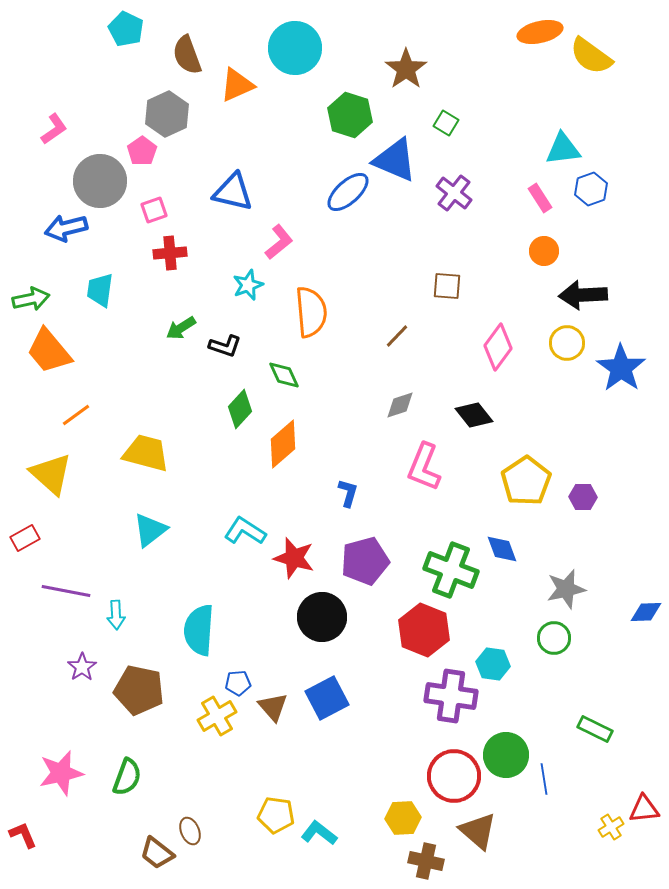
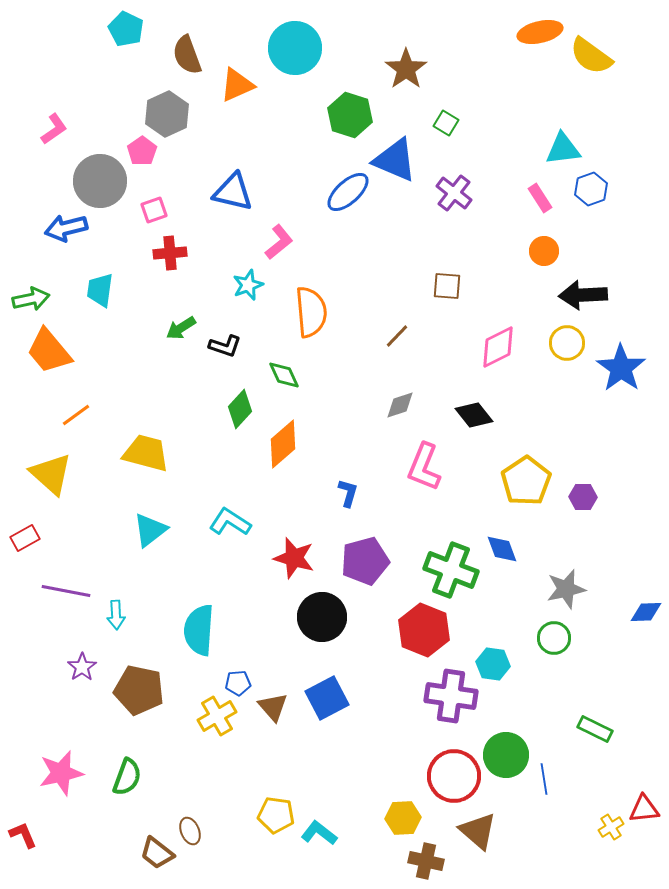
pink diamond at (498, 347): rotated 27 degrees clockwise
cyan L-shape at (245, 531): moved 15 px left, 9 px up
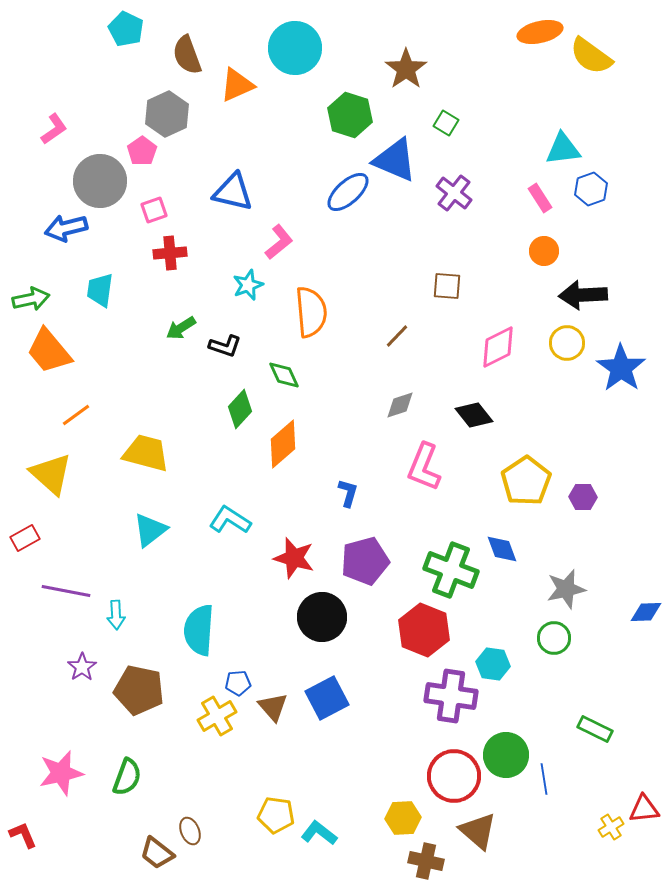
cyan L-shape at (230, 522): moved 2 px up
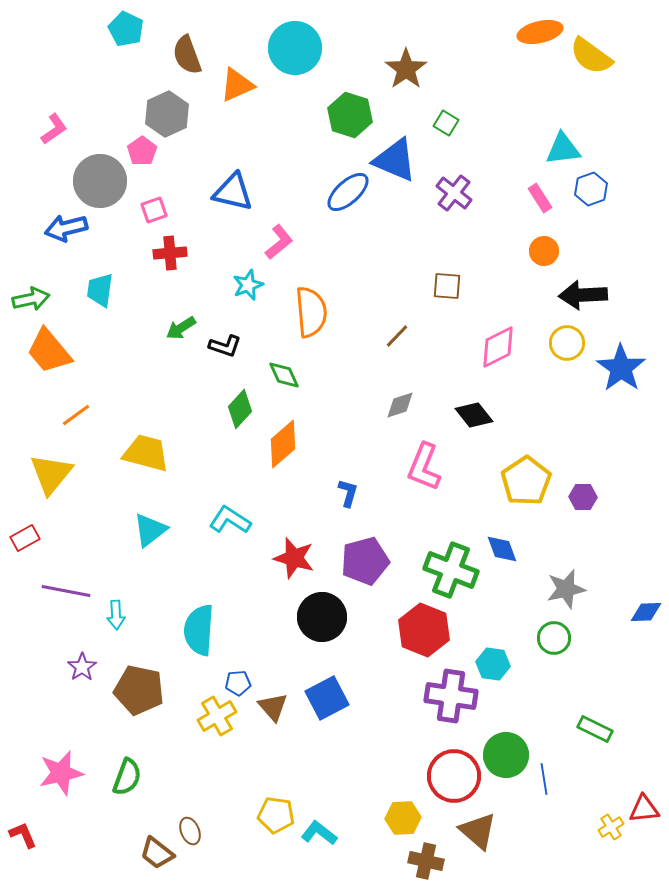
yellow triangle at (51, 474): rotated 27 degrees clockwise
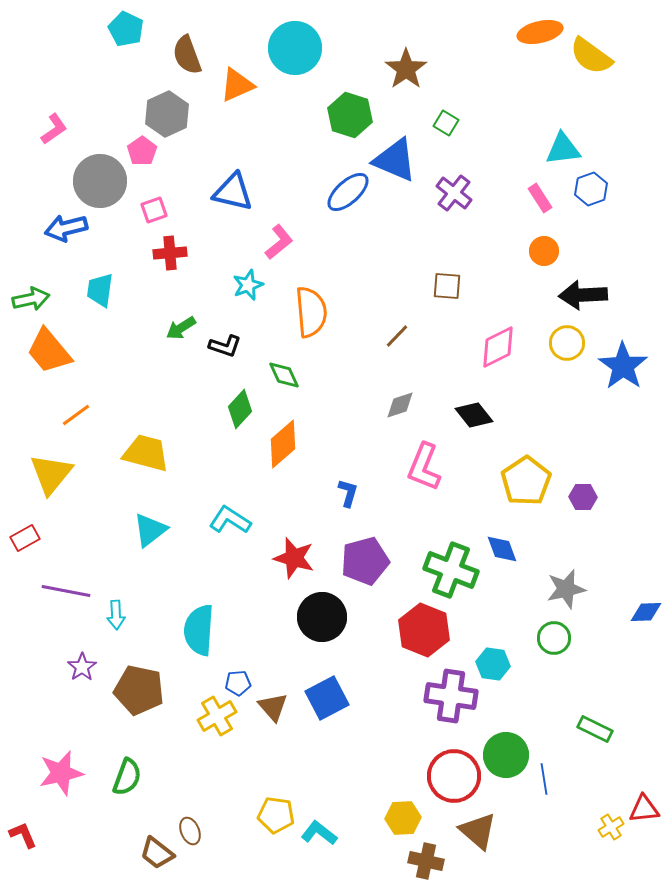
blue star at (621, 368): moved 2 px right, 2 px up
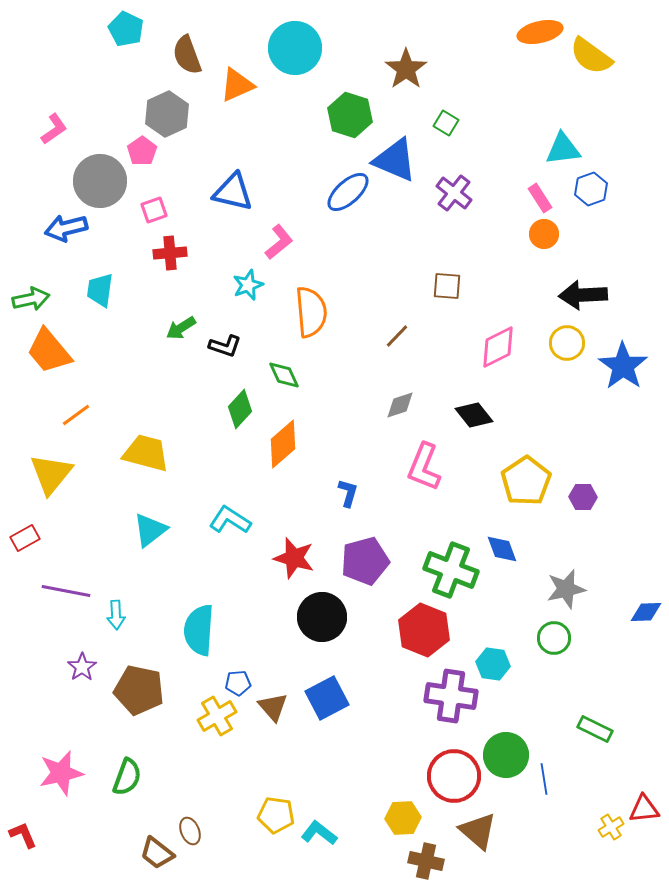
orange circle at (544, 251): moved 17 px up
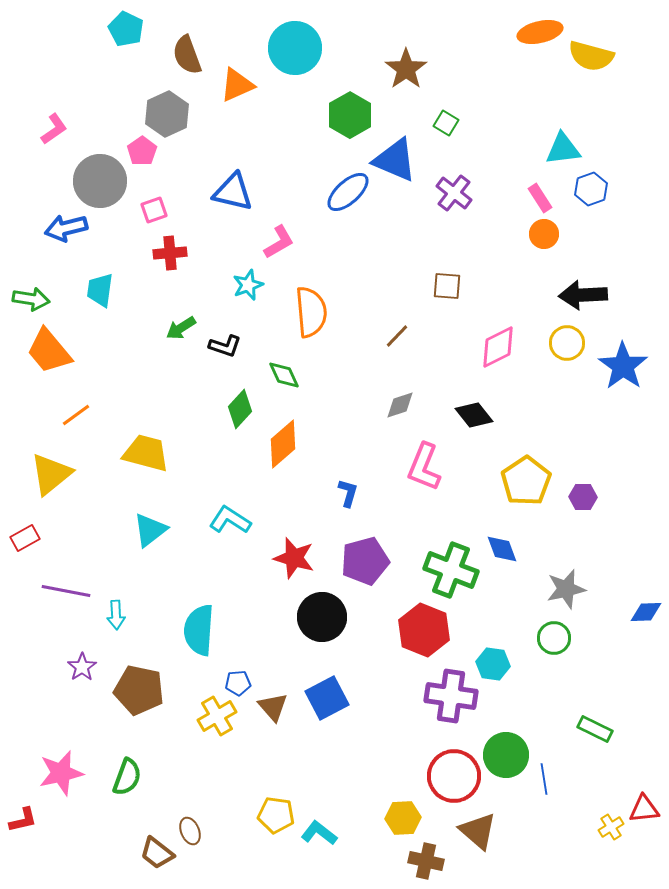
yellow semicircle at (591, 56): rotated 21 degrees counterclockwise
green hexagon at (350, 115): rotated 12 degrees clockwise
pink L-shape at (279, 242): rotated 9 degrees clockwise
green arrow at (31, 299): rotated 21 degrees clockwise
yellow triangle at (51, 474): rotated 12 degrees clockwise
red L-shape at (23, 835): moved 15 px up; rotated 100 degrees clockwise
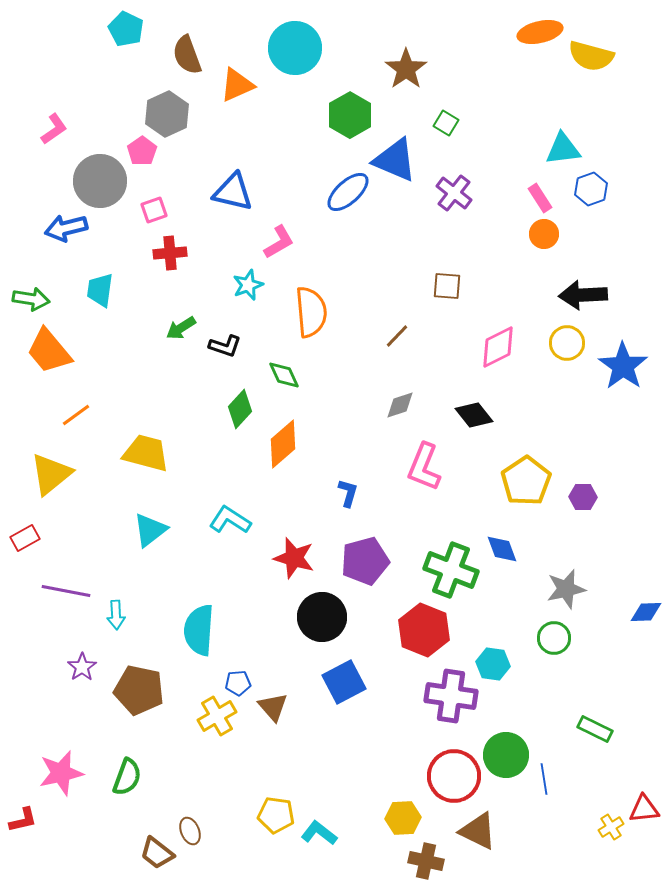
blue square at (327, 698): moved 17 px right, 16 px up
brown triangle at (478, 831): rotated 15 degrees counterclockwise
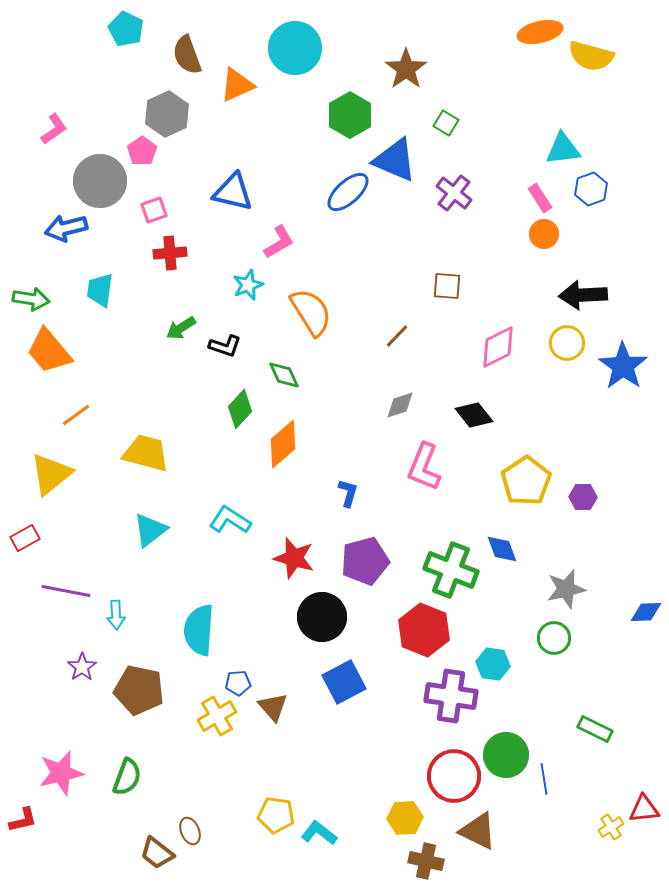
orange semicircle at (311, 312): rotated 27 degrees counterclockwise
yellow hexagon at (403, 818): moved 2 px right
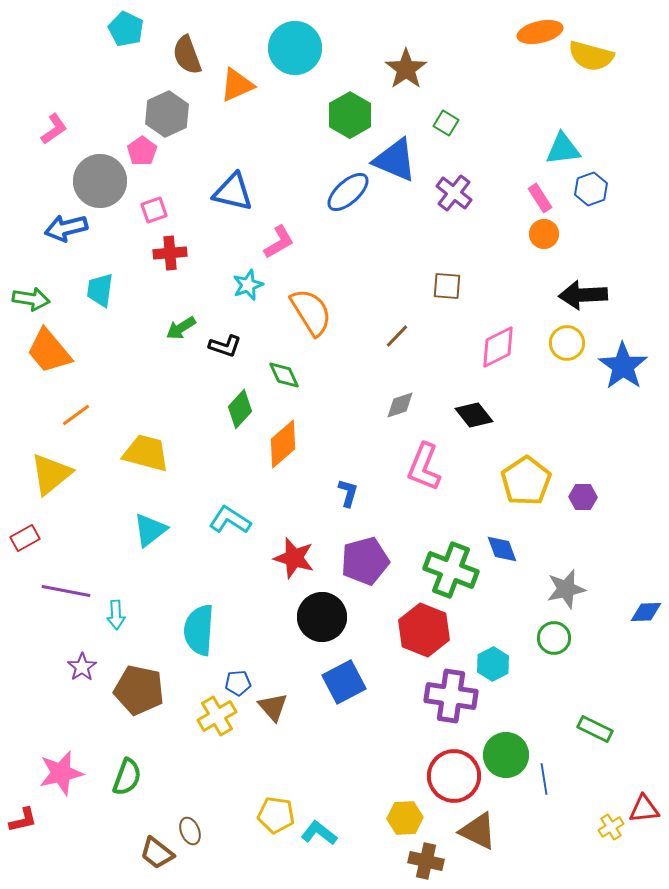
cyan hexagon at (493, 664): rotated 24 degrees clockwise
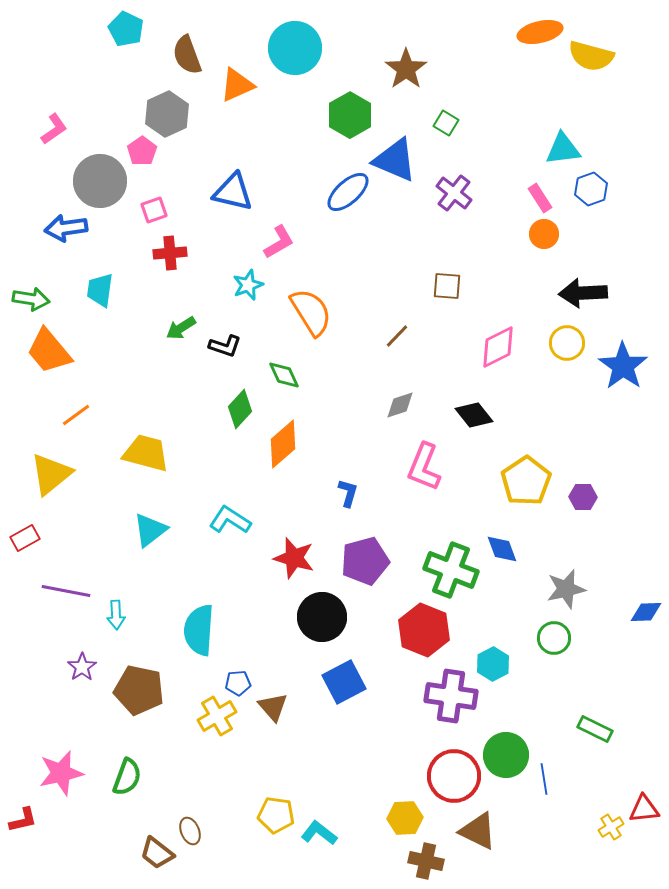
blue arrow at (66, 228): rotated 6 degrees clockwise
black arrow at (583, 295): moved 2 px up
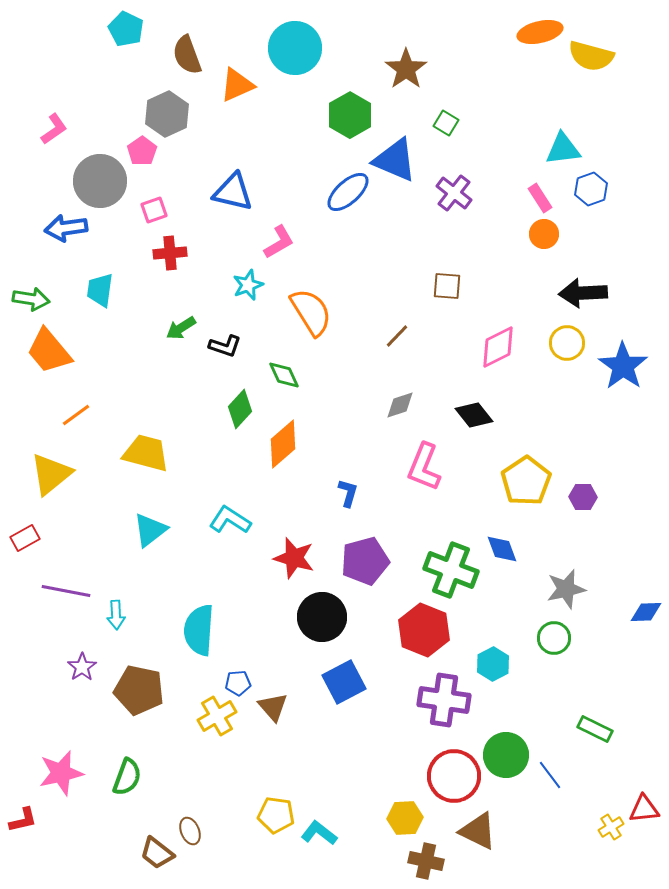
purple cross at (451, 696): moved 7 px left, 4 px down
blue line at (544, 779): moved 6 px right, 4 px up; rotated 28 degrees counterclockwise
